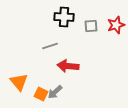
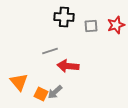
gray line: moved 5 px down
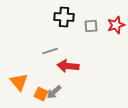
gray arrow: moved 1 px left
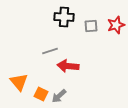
gray arrow: moved 5 px right, 4 px down
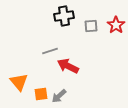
black cross: moved 1 px up; rotated 12 degrees counterclockwise
red star: rotated 18 degrees counterclockwise
red arrow: rotated 20 degrees clockwise
orange square: rotated 32 degrees counterclockwise
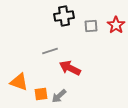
red arrow: moved 2 px right, 2 px down
orange triangle: rotated 30 degrees counterclockwise
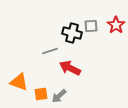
black cross: moved 8 px right, 17 px down; rotated 24 degrees clockwise
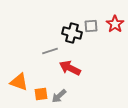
red star: moved 1 px left, 1 px up
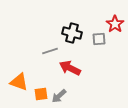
gray square: moved 8 px right, 13 px down
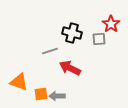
red star: moved 4 px left
gray arrow: moved 2 px left; rotated 42 degrees clockwise
